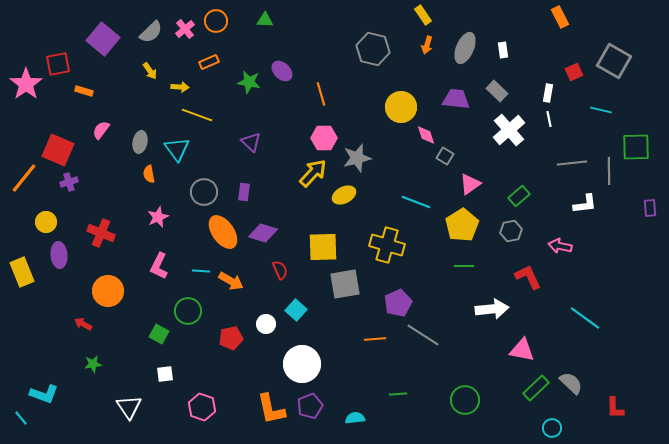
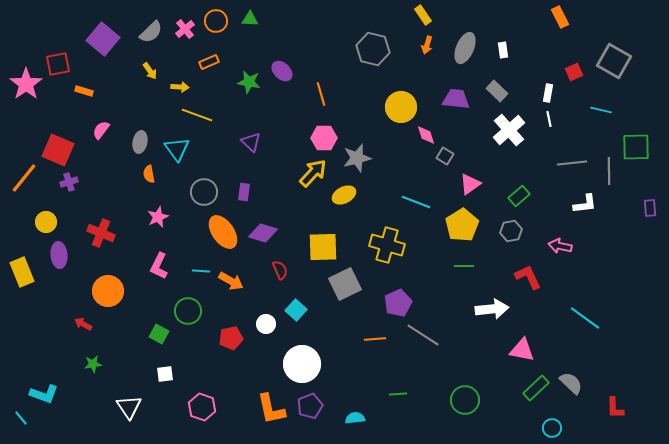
green triangle at (265, 20): moved 15 px left, 1 px up
gray square at (345, 284): rotated 16 degrees counterclockwise
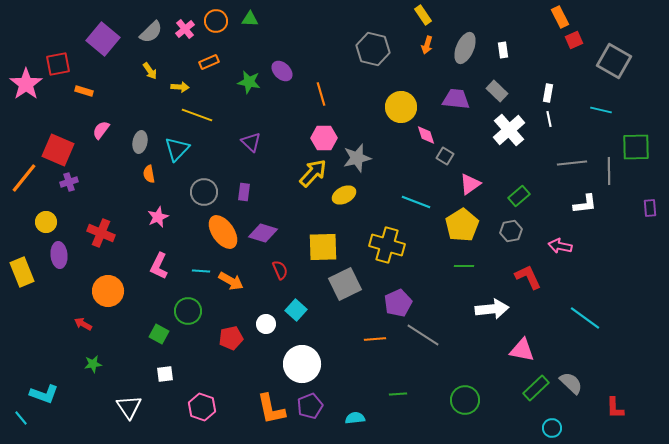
red square at (574, 72): moved 32 px up
cyan triangle at (177, 149): rotated 20 degrees clockwise
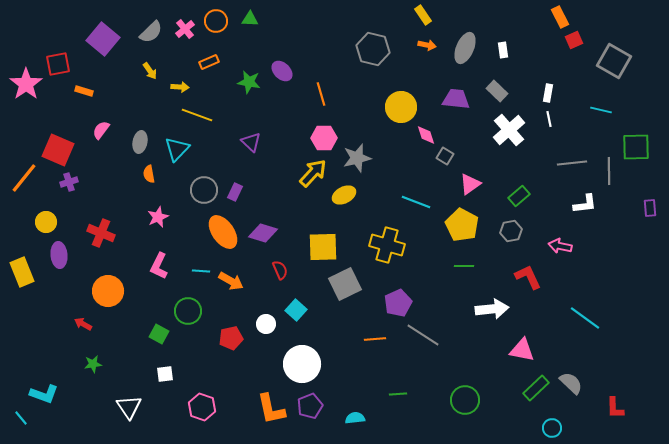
orange arrow at (427, 45): rotated 96 degrees counterclockwise
gray circle at (204, 192): moved 2 px up
purple rectangle at (244, 192): moved 9 px left; rotated 18 degrees clockwise
yellow pentagon at (462, 225): rotated 12 degrees counterclockwise
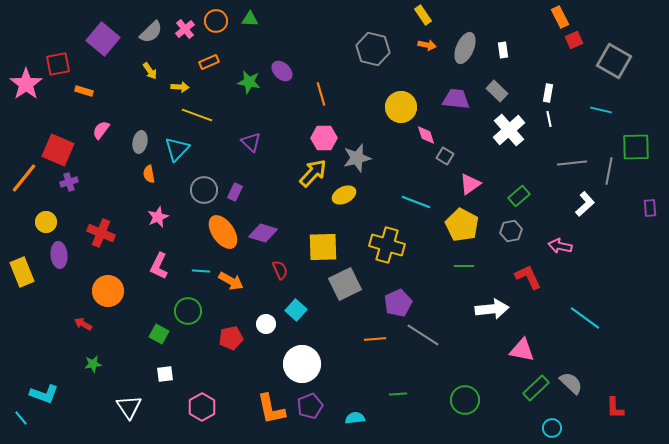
gray line at (609, 171): rotated 12 degrees clockwise
white L-shape at (585, 204): rotated 35 degrees counterclockwise
pink hexagon at (202, 407): rotated 12 degrees clockwise
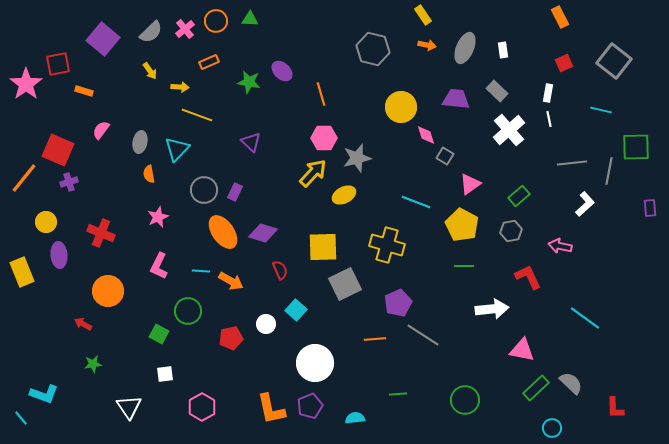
red square at (574, 40): moved 10 px left, 23 px down
gray square at (614, 61): rotated 8 degrees clockwise
white circle at (302, 364): moved 13 px right, 1 px up
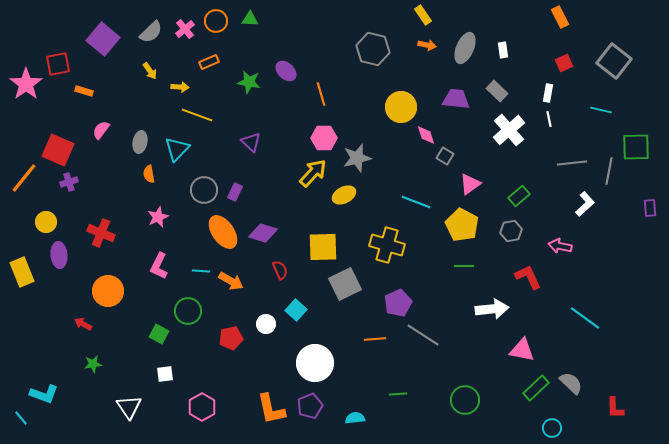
purple ellipse at (282, 71): moved 4 px right
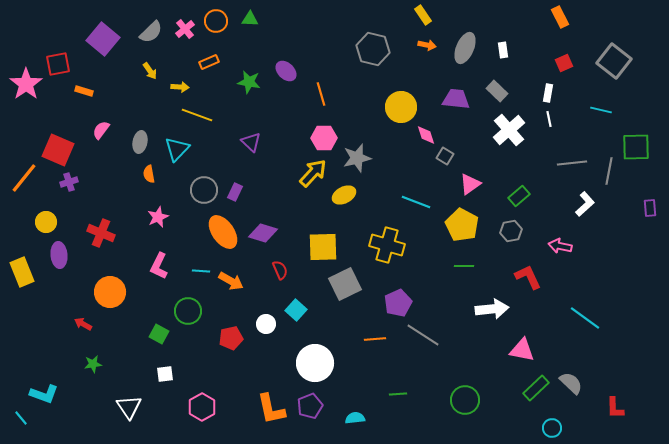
orange circle at (108, 291): moved 2 px right, 1 px down
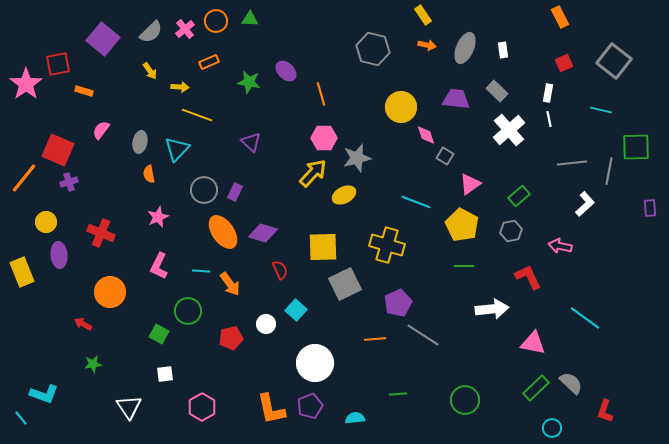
orange arrow at (231, 281): moved 1 px left, 3 px down; rotated 25 degrees clockwise
pink triangle at (522, 350): moved 11 px right, 7 px up
red L-shape at (615, 408): moved 10 px left, 3 px down; rotated 20 degrees clockwise
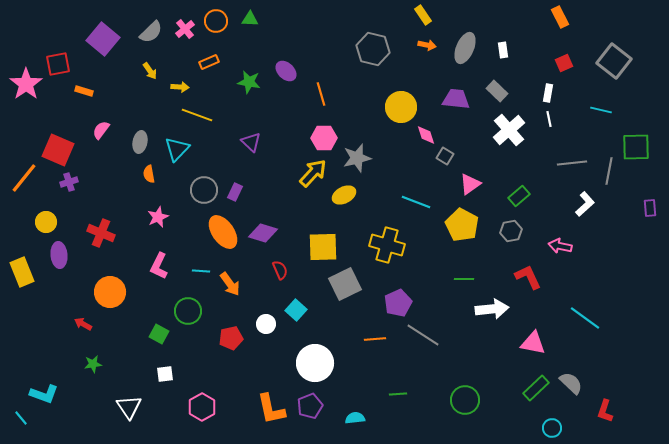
green line at (464, 266): moved 13 px down
